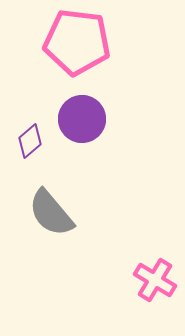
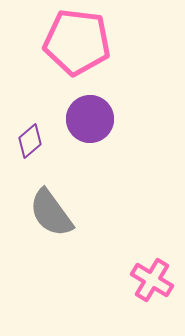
purple circle: moved 8 px right
gray semicircle: rotated 4 degrees clockwise
pink cross: moved 3 px left
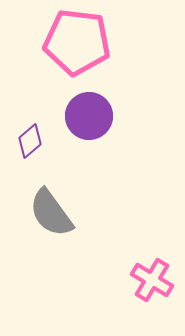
purple circle: moved 1 px left, 3 px up
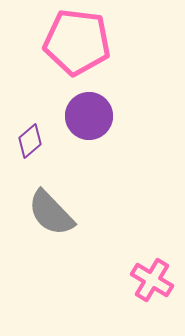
gray semicircle: rotated 8 degrees counterclockwise
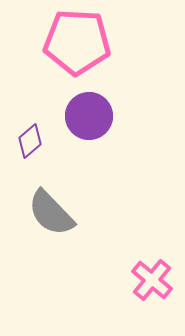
pink pentagon: rotated 4 degrees counterclockwise
pink cross: rotated 9 degrees clockwise
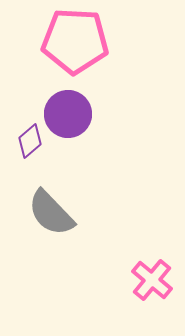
pink pentagon: moved 2 px left, 1 px up
purple circle: moved 21 px left, 2 px up
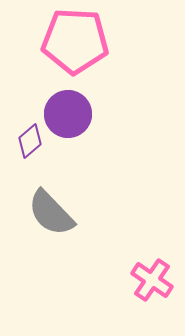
pink cross: rotated 6 degrees counterclockwise
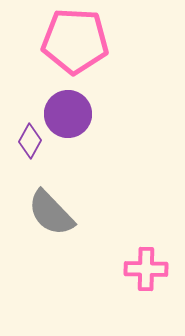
purple diamond: rotated 20 degrees counterclockwise
pink cross: moved 6 px left, 11 px up; rotated 33 degrees counterclockwise
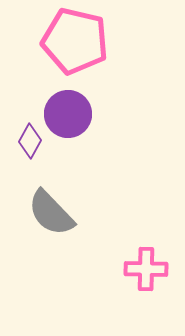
pink pentagon: rotated 10 degrees clockwise
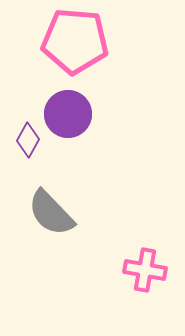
pink pentagon: rotated 8 degrees counterclockwise
purple diamond: moved 2 px left, 1 px up
pink cross: moved 1 px left, 1 px down; rotated 9 degrees clockwise
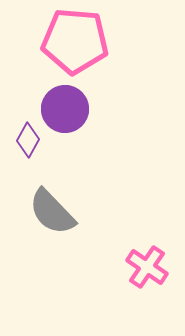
purple circle: moved 3 px left, 5 px up
gray semicircle: moved 1 px right, 1 px up
pink cross: moved 2 px right, 3 px up; rotated 24 degrees clockwise
